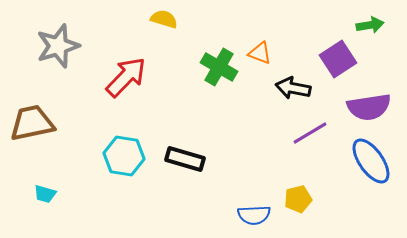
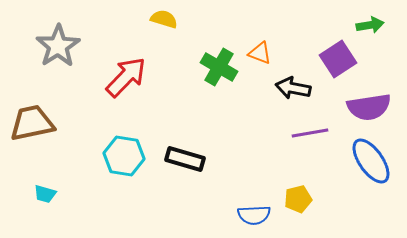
gray star: rotated 15 degrees counterclockwise
purple line: rotated 21 degrees clockwise
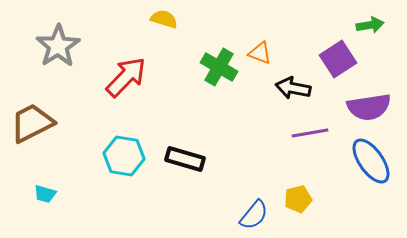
brown trapezoid: rotated 15 degrees counterclockwise
blue semicircle: rotated 48 degrees counterclockwise
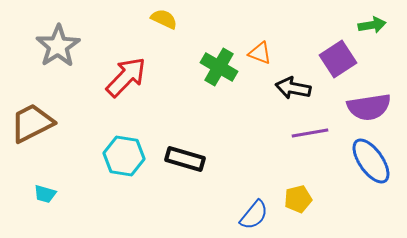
yellow semicircle: rotated 8 degrees clockwise
green arrow: moved 2 px right
